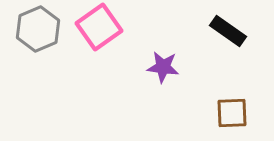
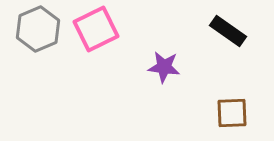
pink square: moved 3 px left, 2 px down; rotated 9 degrees clockwise
purple star: moved 1 px right
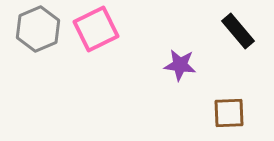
black rectangle: moved 10 px right; rotated 15 degrees clockwise
purple star: moved 16 px right, 2 px up
brown square: moved 3 px left
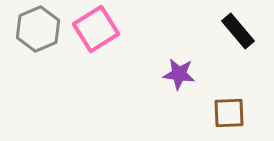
pink square: rotated 6 degrees counterclockwise
purple star: moved 1 px left, 9 px down
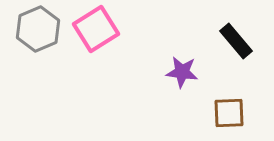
black rectangle: moved 2 px left, 10 px down
purple star: moved 3 px right, 2 px up
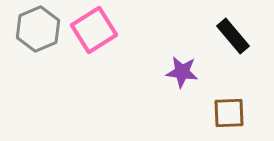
pink square: moved 2 px left, 1 px down
black rectangle: moved 3 px left, 5 px up
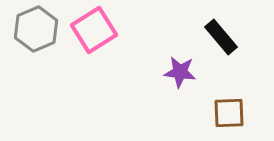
gray hexagon: moved 2 px left
black rectangle: moved 12 px left, 1 px down
purple star: moved 2 px left
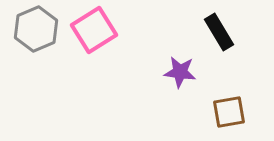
black rectangle: moved 2 px left, 5 px up; rotated 9 degrees clockwise
brown square: moved 1 px up; rotated 8 degrees counterclockwise
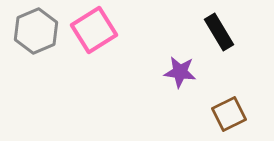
gray hexagon: moved 2 px down
brown square: moved 2 px down; rotated 16 degrees counterclockwise
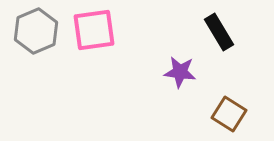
pink square: rotated 24 degrees clockwise
brown square: rotated 32 degrees counterclockwise
